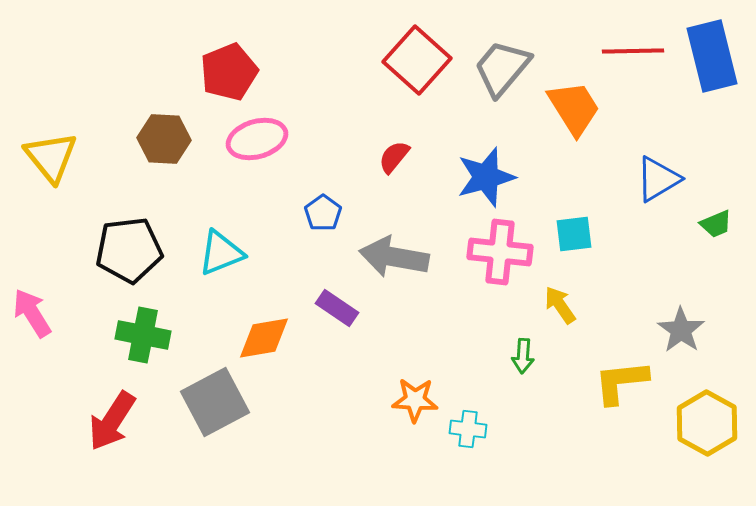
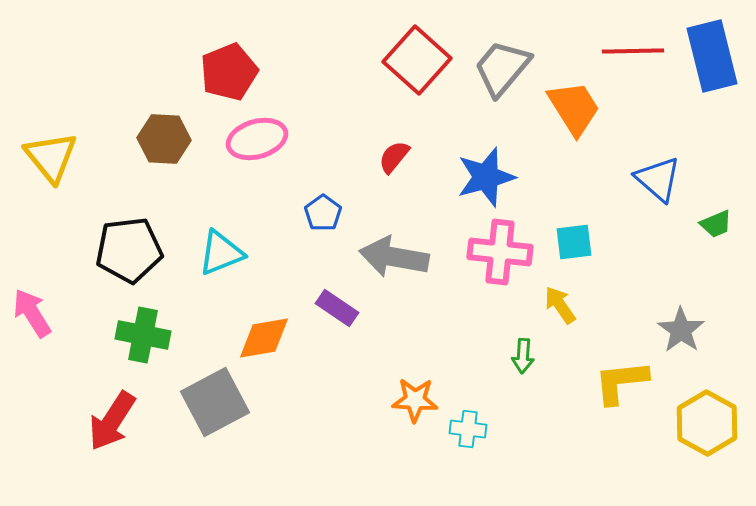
blue triangle: rotated 48 degrees counterclockwise
cyan square: moved 8 px down
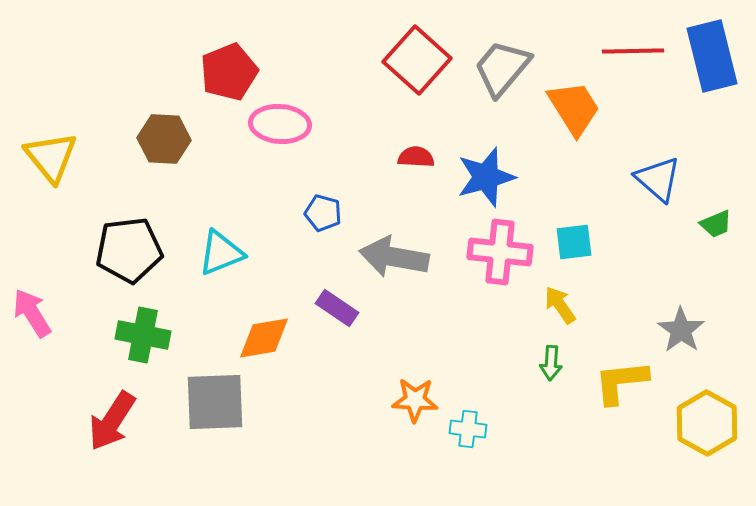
pink ellipse: moved 23 px right, 15 px up; rotated 20 degrees clockwise
red semicircle: moved 22 px right; rotated 54 degrees clockwise
blue pentagon: rotated 21 degrees counterclockwise
green arrow: moved 28 px right, 7 px down
gray square: rotated 26 degrees clockwise
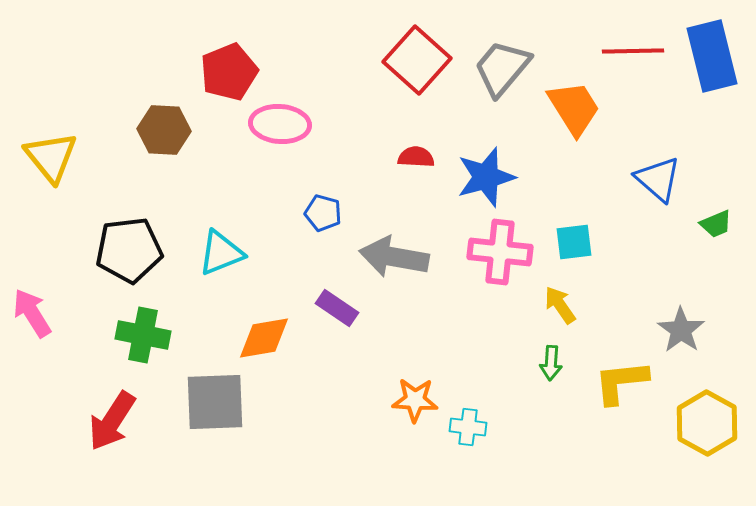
brown hexagon: moved 9 px up
cyan cross: moved 2 px up
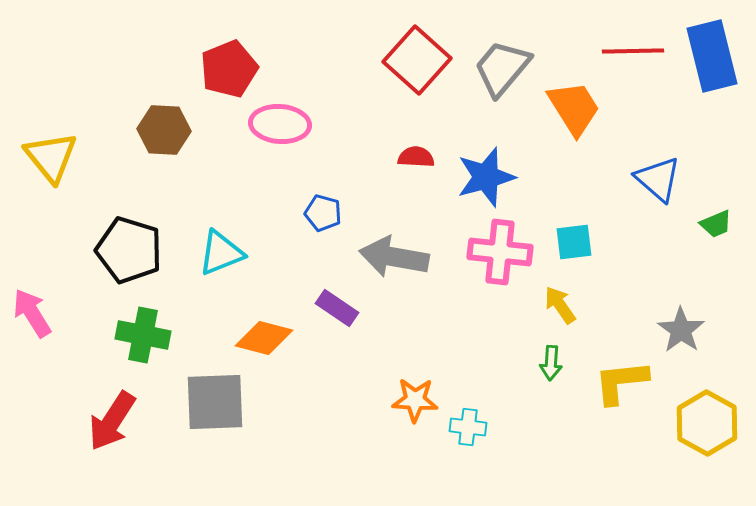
red pentagon: moved 3 px up
black pentagon: rotated 24 degrees clockwise
orange diamond: rotated 24 degrees clockwise
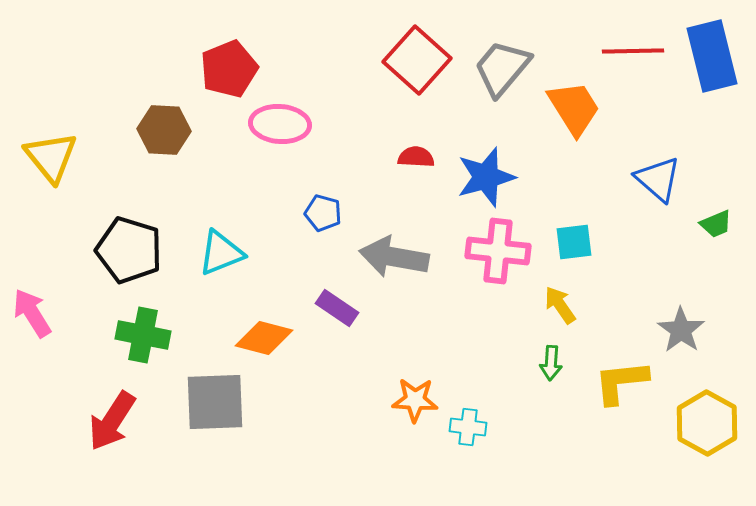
pink cross: moved 2 px left, 1 px up
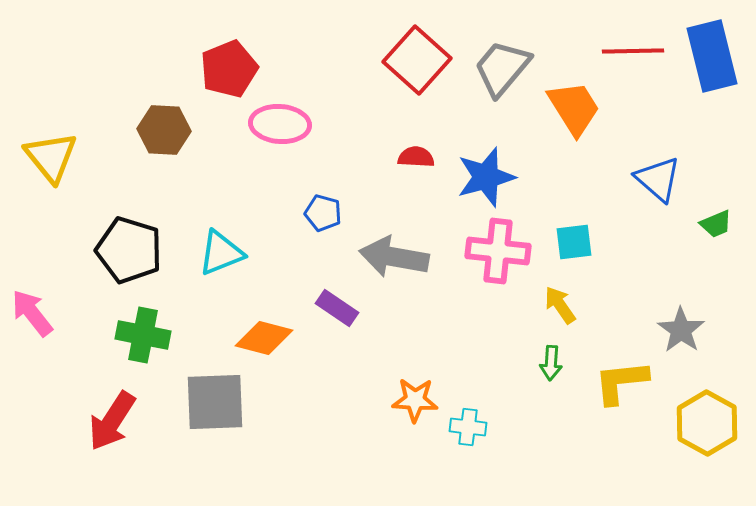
pink arrow: rotated 6 degrees counterclockwise
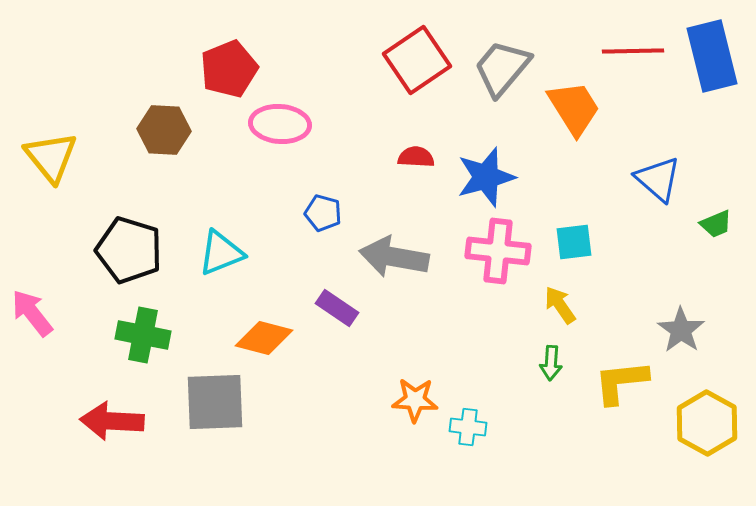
red square: rotated 14 degrees clockwise
red arrow: rotated 60 degrees clockwise
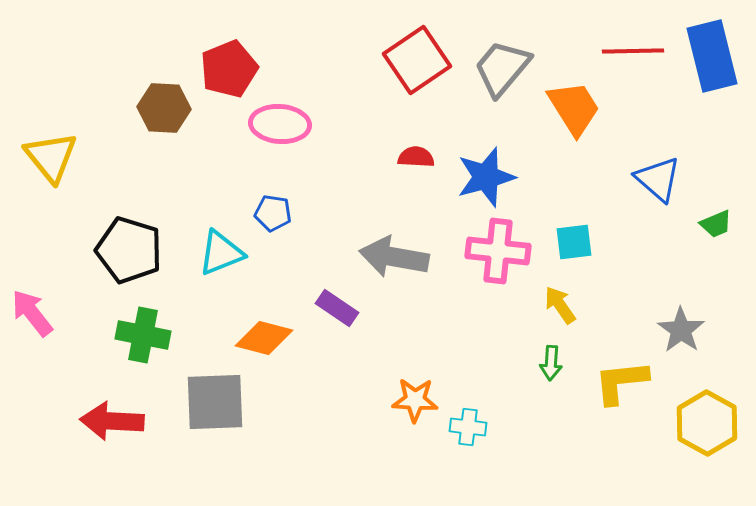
brown hexagon: moved 22 px up
blue pentagon: moved 50 px left; rotated 6 degrees counterclockwise
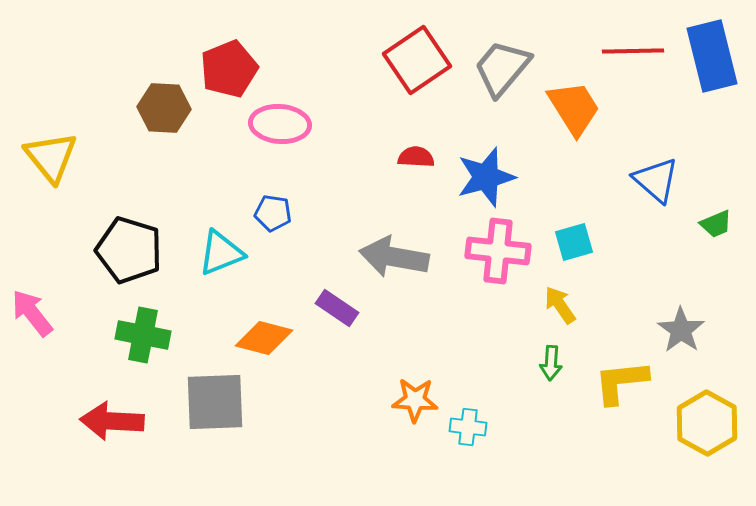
blue triangle: moved 2 px left, 1 px down
cyan square: rotated 9 degrees counterclockwise
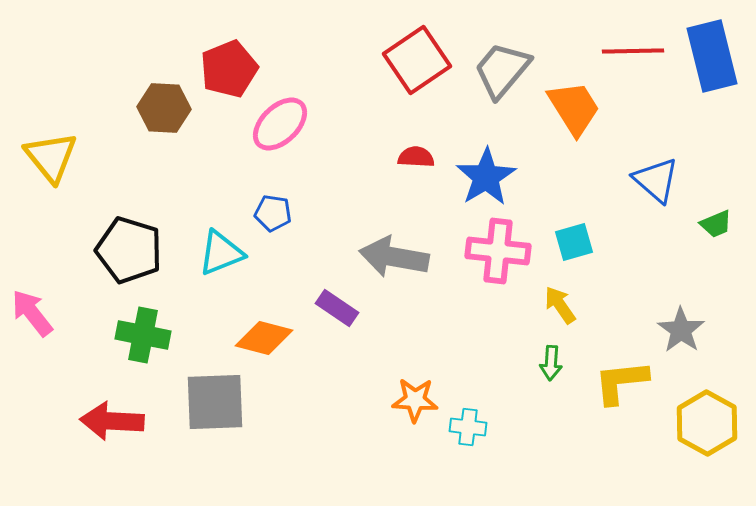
gray trapezoid: moved 2 px down
pink ellipse: rotated 48 degrees counterclockwise
blue star: rotated 16 degrees counterclockwise
